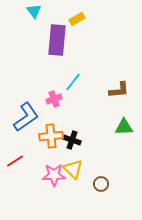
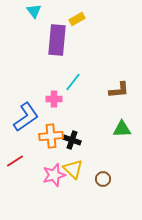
pink cross: rotated 21 degrees clockwise
green triangle: moved 2 px left, 2 px down
pink star: rotated 15 degrees counterclockwise
brown circle: moved 2 px right, 5 px up
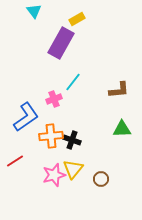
purple rectangle: moved 4 px right, 3 px down; rotated 24 degrees clockwise
pink cross: rotated 21 degrees counterclockwise
yellow triangle: rotated 25 degrees clockwise
brown circle: moved 2 px left
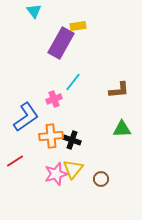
yellow rectangle: moved 1 px right, 7 px down; rotated 21 degrees clockwise
pink star: moved 2 px right, 1 px up
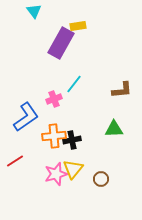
cyan line: moved 1 px right, 2 px down
brown L-shape: moved 3 px right
green triangle: moved 8 px left
orange cross: moved 3 px right
black cross: rotated 30 degrees counterclockwise
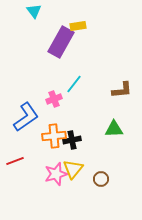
purple rectangle: moved 1 px up
red line: rotated 12 degrees clockwise
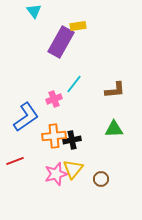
brown L-shape: moved 7 px left
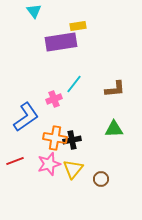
purple rectangle: rotated 52 degrees clockwise
brown L-shape: moved 1 px up
orange cross: moved 1 px right, 2 px down; rotated 15 degrees clockwise
pink star: moved 7 px left, 10 px up
